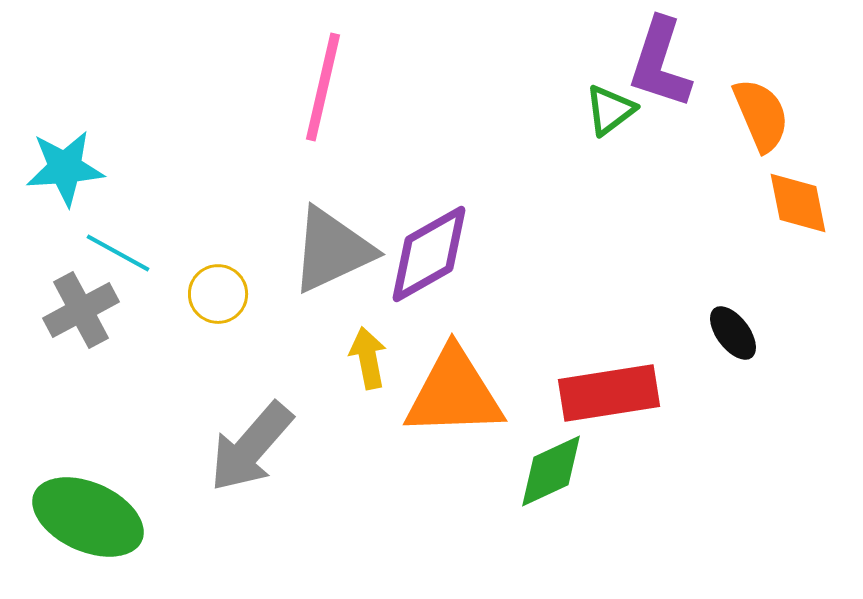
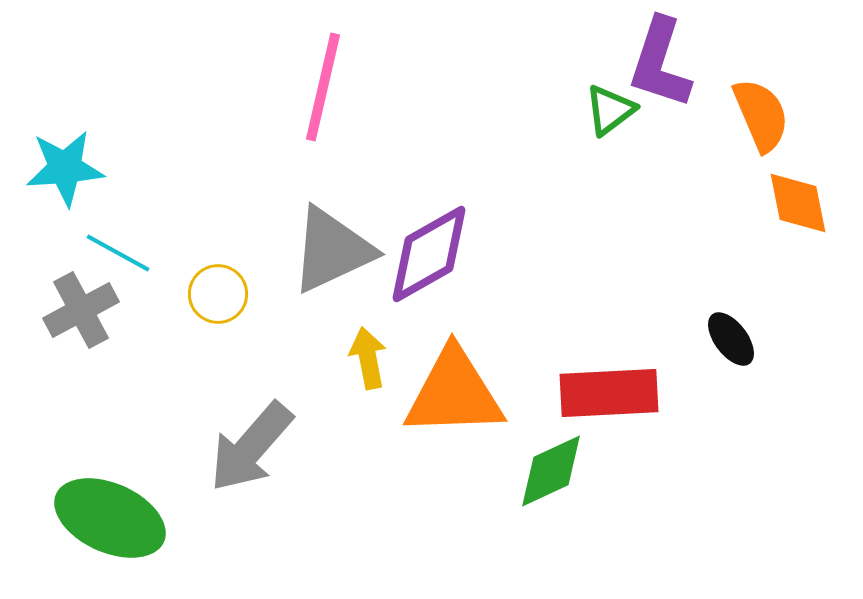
black ellipse: moved 2 px left, 6 px down
red rectangle: rotated 6 degrees clockwise
green ellipse: moved 22 px right, 1 px down
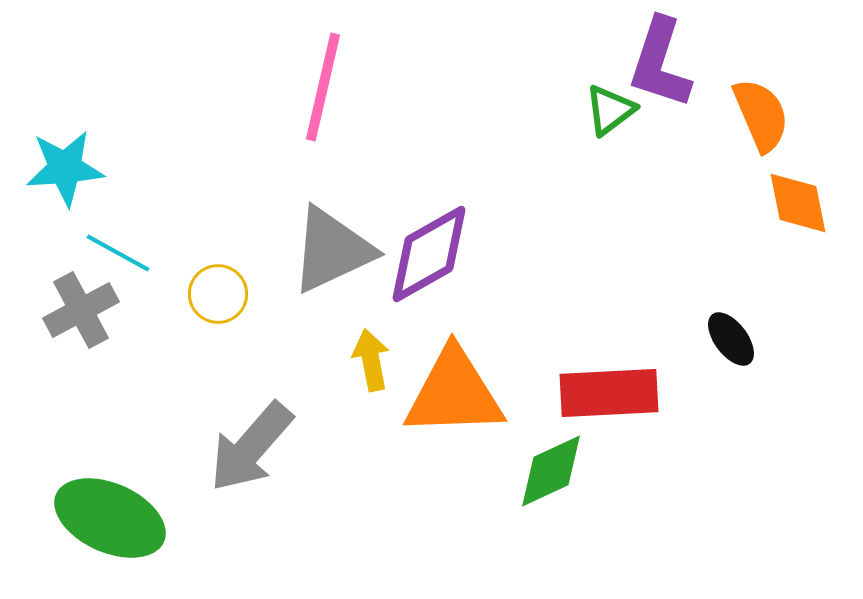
yellow arrow: moved 3 px right, 2 px down
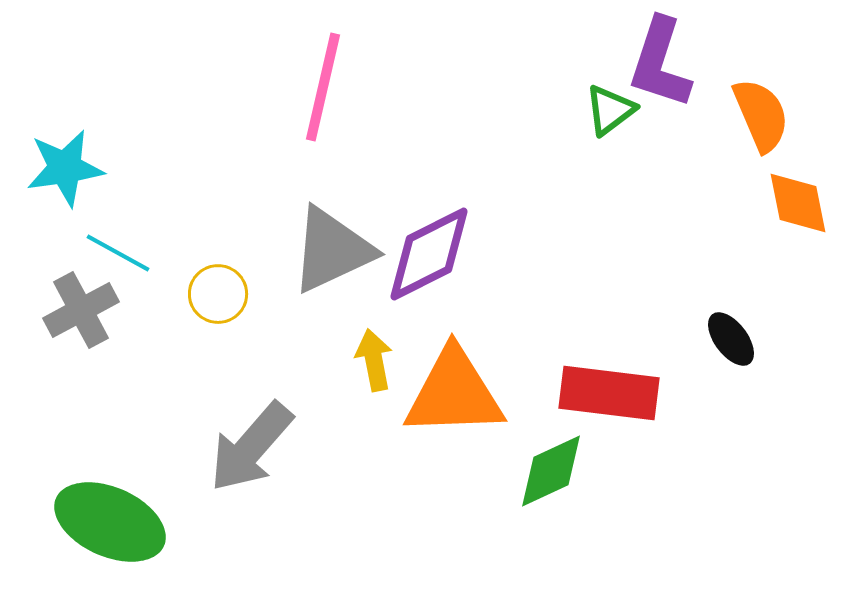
cyan star: rotated 4 degrees counterclockwise
purple diamond: rotated 3 degrees clockwise
yellow arrow: moved 3 px right
red rectangle: rotated 10 degrees clockwise
green ellipse: moved 4 px down
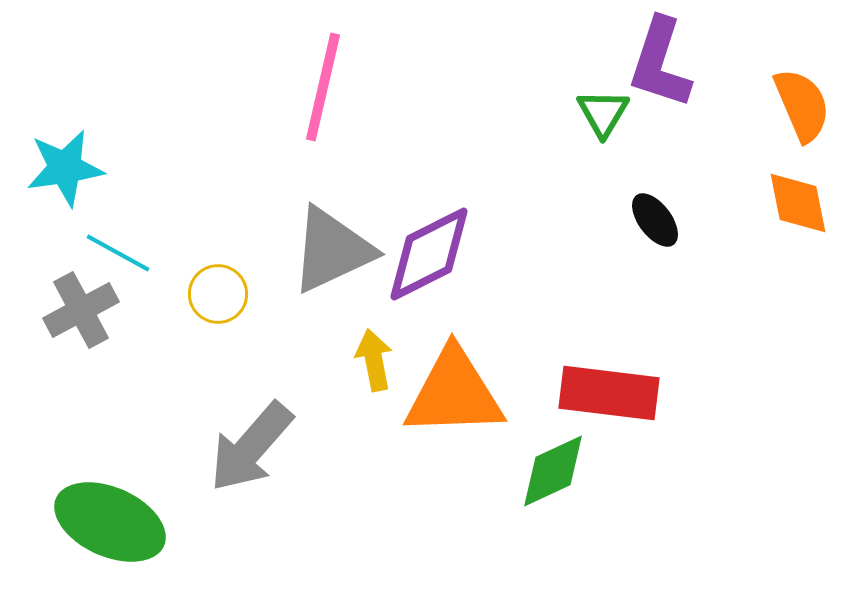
green triangle: moved 7 px left, 3 px down; rotated 22 degrees counterclockwise
orange semicircle: moved 41 px right, 10 px up
black ellipse: moved 76 px left, 119 px up
green diamond: moved 2 px right
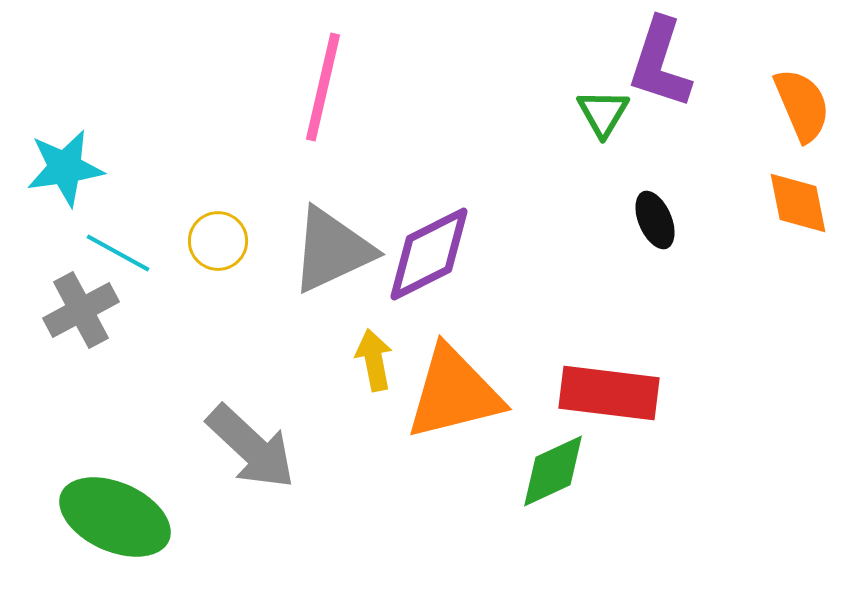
black ellipse: rotated 14 degrees clockwise
yellow circle: moved 53 px up
orange triangle: rotated 12 degrees counterclockwise
gray arrow: rotated 88 degrees counterclockwise
green ellipse: moved 5 px right, 5 px up
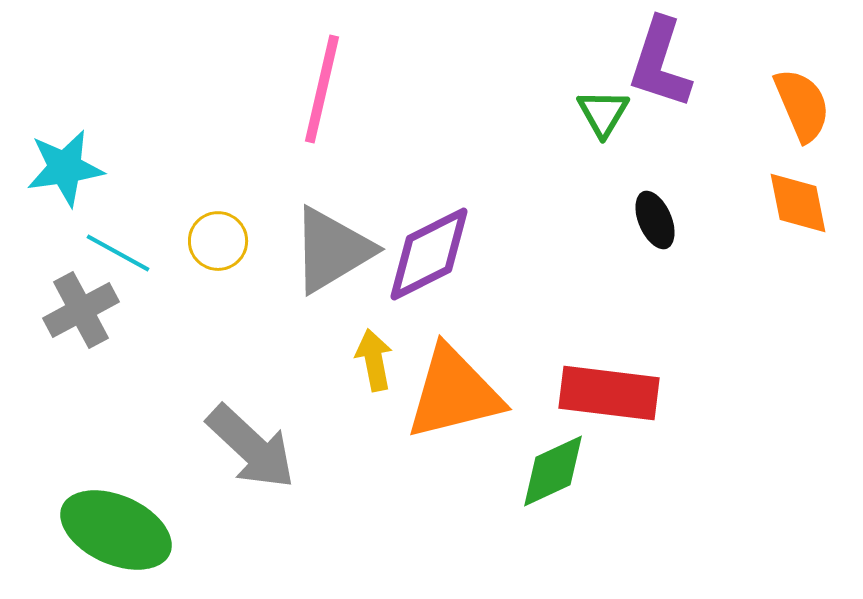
pink line: moved 1 px left, 2 px down
gray triangle: rotated 6 degrees counterclockwise
green ellipse: moved 1 px right, 13 px down
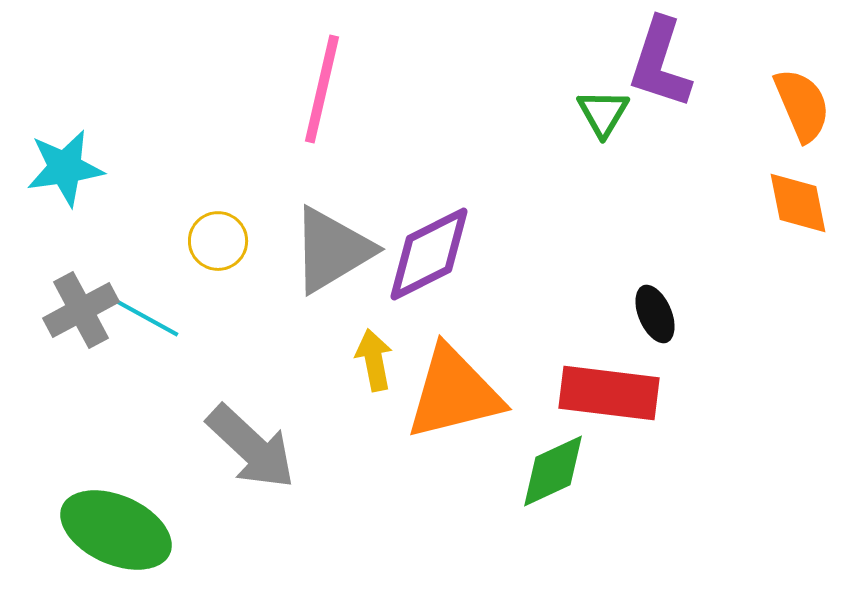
black ellipse: moved 94 px down
cyan line: moved 29 px right, 65 px down
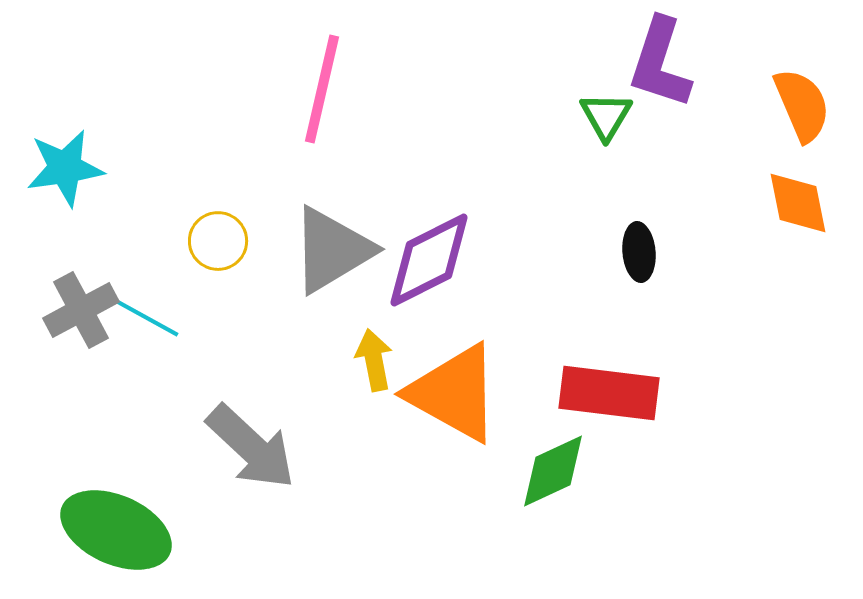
green triangle: moved 3 px right, 3 px down
purple diamond: moved 6 px down
black ellipse: moved 16 px left, 62 px up; rotated 18 degrees clockwise
orange triangle: rotated 43 degrees clockwise
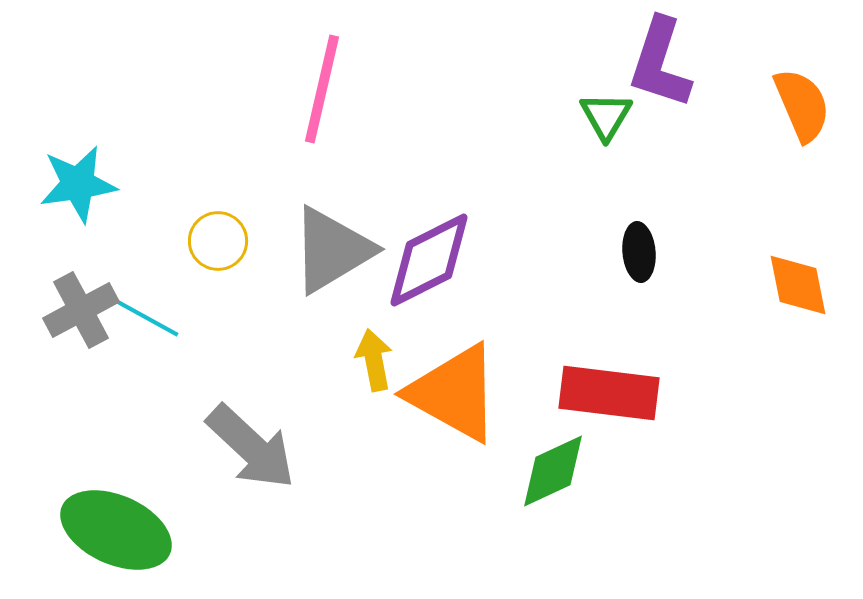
cyan star: moved 13 px right, 16 px down
orange diamond: moved 82 px down
